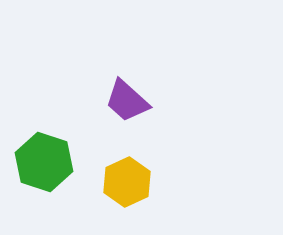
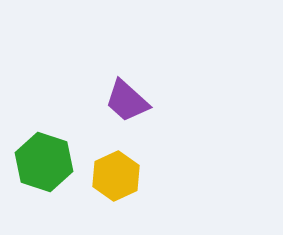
yellow hexagon: moved 11 px left, 6 px up
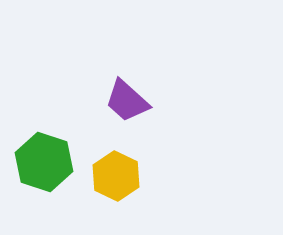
yellow hexagon: rotated 9 degrees counterclockwise
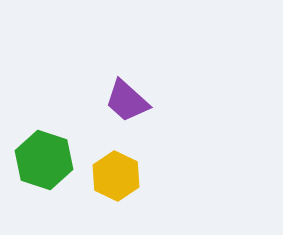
green hexagon: moved 2 px up
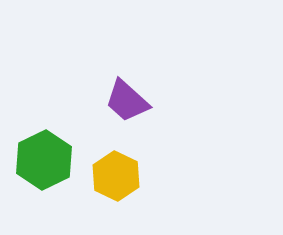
green hexagon: rotated 16 degrees clockwise
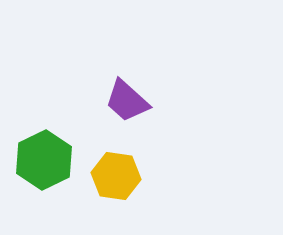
yellow hexagon: rotated 18 degrees counterclockwise
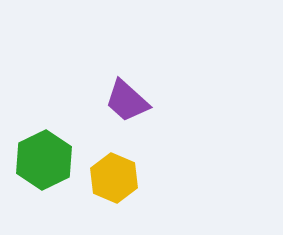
yellow hexagon: moved 2 px left, 2 px down; rotated 15 degrees clockwise
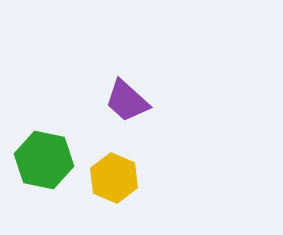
green hexagon: rotated 22 degrees counterclockwise
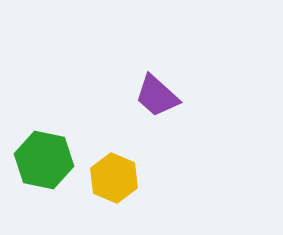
purple trapezoid: moved 30 px right, 5 px up
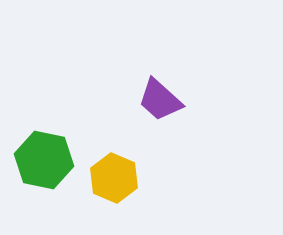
purple trapezoid: moved 3 px right, 4 px down
